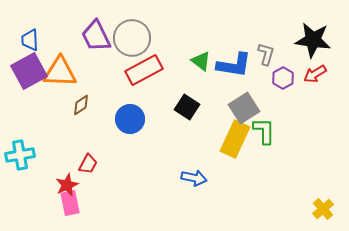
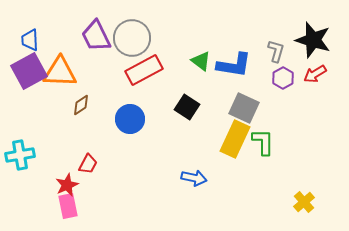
black star: rotated 9 degrees clockwise
gray L-shape: moved 10 px right, 3 px up
gray square: rotated 32 degrees counterclockwise
green L-shape: moved 1 px left, 11 px down
pink rectangle: moved 2 px left, 3 px down
yellow cross: moved 19 px left, 7 px up
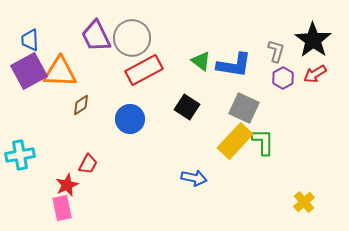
black star: rotated 18 degrees clockwise
yellow rectangle: moved 2 px down; rotated 18 degrees clockwise
pink rectangle: moved 6 px left, 2 px down
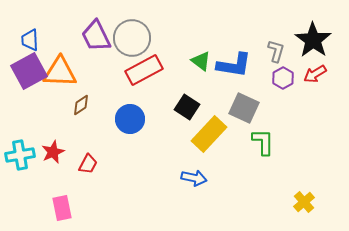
yellow rectangle: moved 26 px left, 7 px up
red star: moved 14 px left, 33 px up
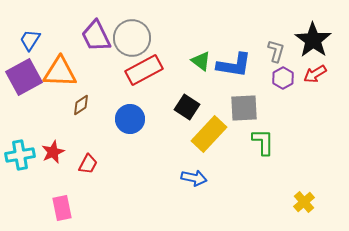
blue trapezoid: rotated 35 degrees clockwise
purple square: moved 5 px left, 6 px down
gray square: rotated 28 degrees counterclockwise
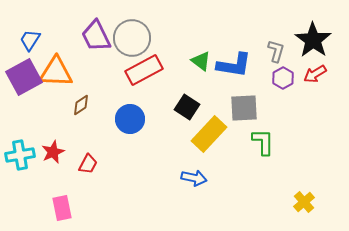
orange triangle: moved 4 px left
